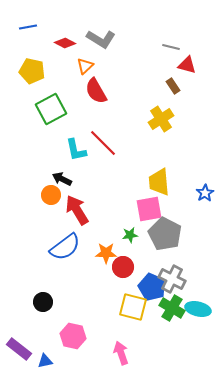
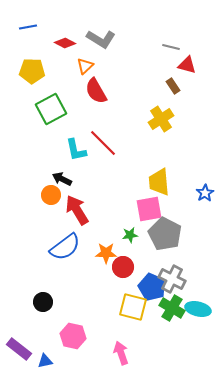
yellow pentagon: rotated 10 degrees counterclockwise
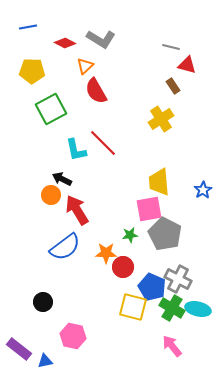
blue star: moved 2 px left, 3 px up
gray cross: moved 6 px right
pink arrow: moved 51 px right, 7 px up; rotated 20 degrees counterclockwise
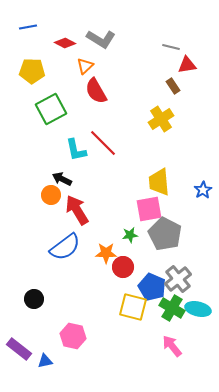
red triangle: rotated 24 degrees counterclockwise
gray cross: rotated 24 degrees clockwise
black circle: moved 9 px left, 3 px up
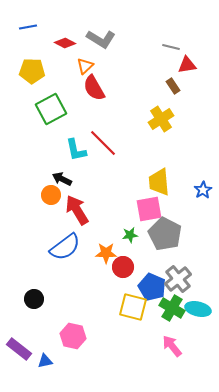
red semicircle: moved 2 px left, 3 px up
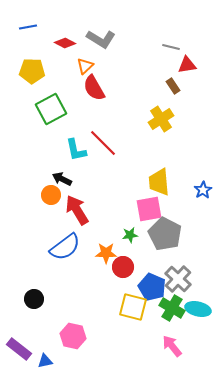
gray cross: rotated 8 degrees counterclockwise
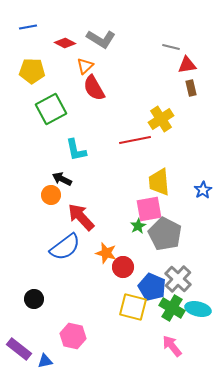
brown rectangle: moved 18 px right, 2 px down; rotated 21 degrees clockwise
red line: moved 32 px right, 3 px up; rotated 56 degrees counterclockwise
red arrow: moved 4 px right, 7 px down; rotated 12 degrees counterclockwise
green star: moved 8 px right, 9 px up; rotated 21 degrees counterclockwise
orange star: rotated 15 degrees clockwise
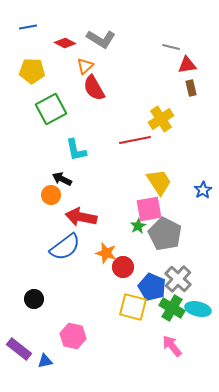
yellow trapezoid: rotated 152 degrees clockwise
red arrow: rotated 36 degrees counterclockwise
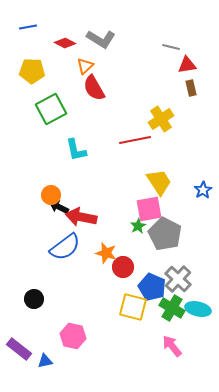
black arrow: moved 3 px left, 28 px down
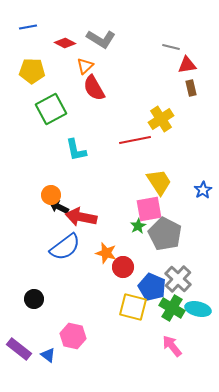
blue triangle: moved 3 px right, 6 px up; rotated 49 degrees clockwise
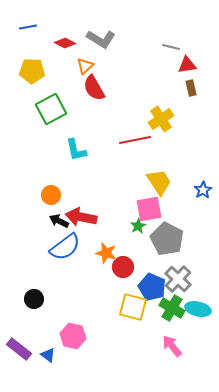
black arrow: moved 14 px down
gray pentagon: moved 2 px right, 5 px down
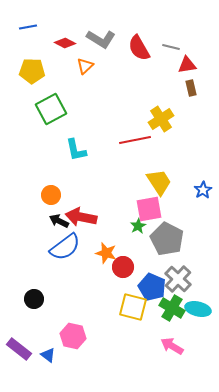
red semicircle: moved 45 px right, 40 px up
pink arrow: rotated 20 degrees counterclockwise
